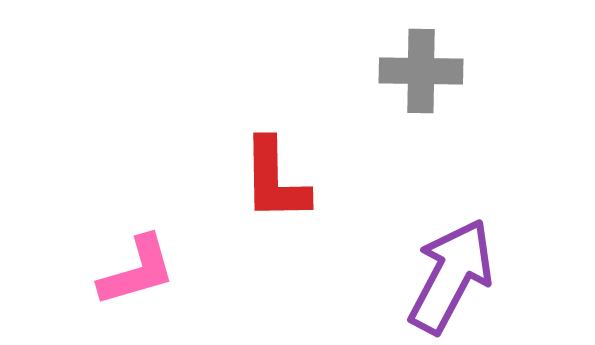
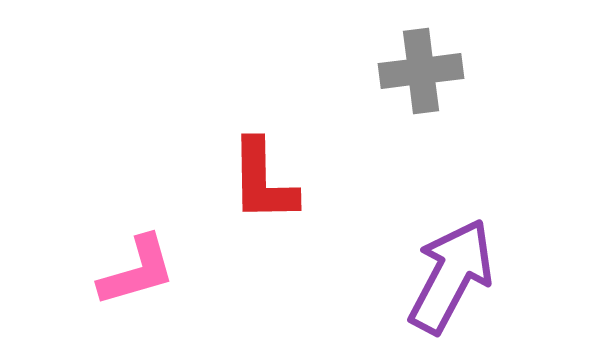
gray cross: rotated 8 degrees counterclockwise
red L-shape: moved 12 px left, 1 px down
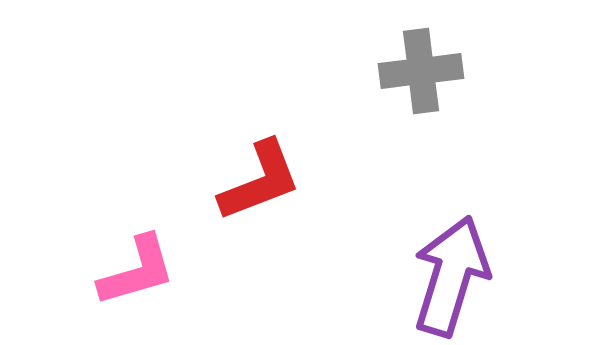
red L-shape: moved 3 px left; rotated 110 degrees counterclockwise
purple arrow: rotated 11 degrees counterclockwise
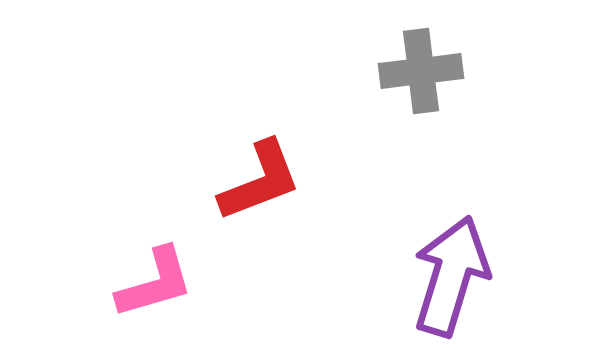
pink L-shape: moved 18 px right, 12 px down
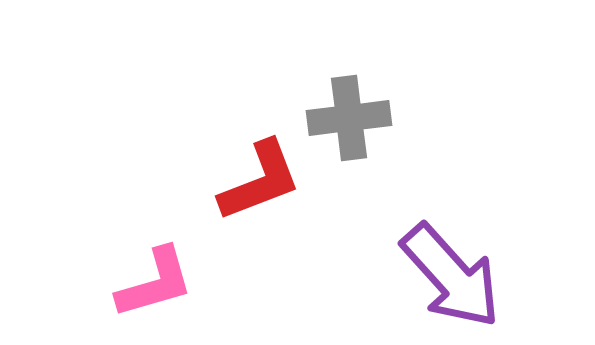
gray cross: moved 72 px left, 47 px down
purple arrow: rotated 121 degrees clockwise
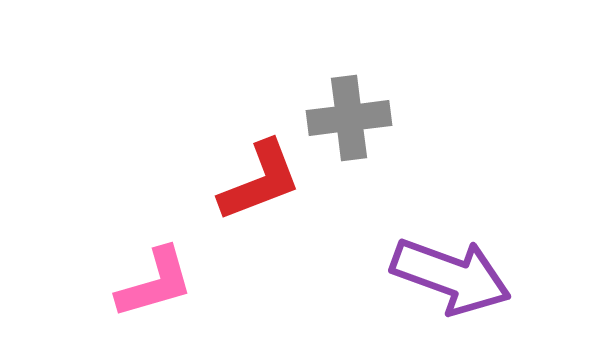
purple arrow: rotated 28 degrees counterclockwise
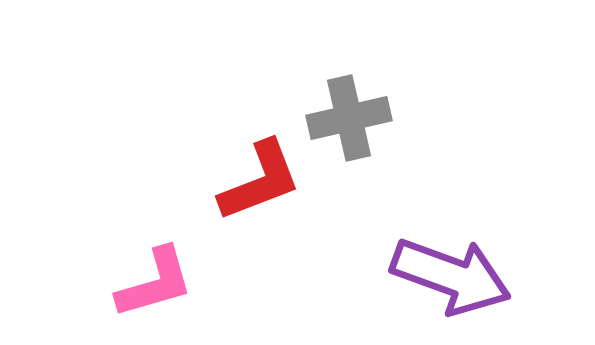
gray cross: rotated 6 degrees counterclockwise
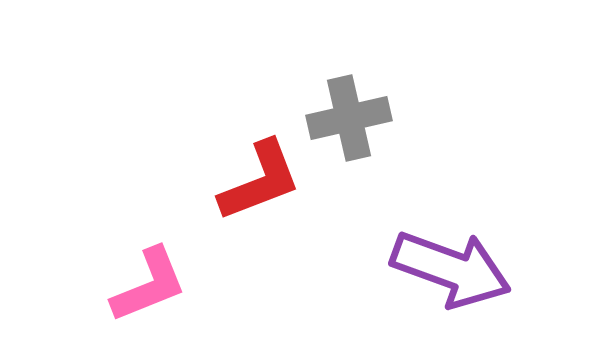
purple arrow: moved 7 px up
pink L-shape: moved 6 px left, 2 px down; rotated 6 degrees counterclockwise
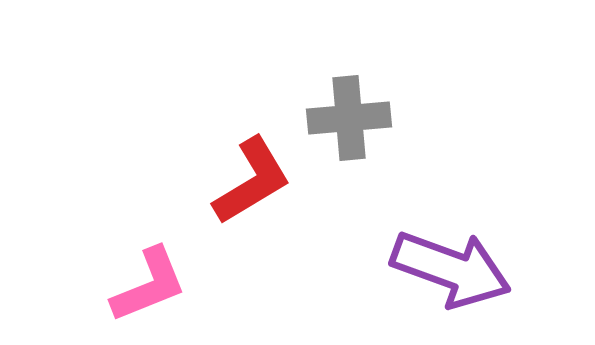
gray cross: rotated 8 degrees clockwise
red L-shape: moved 8 px left; rotated 10 degrees counterclockwise
